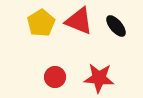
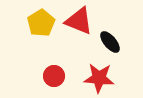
black ellipse: moved 6 px left, 16 px down
red circle: moved 1 px left, 1 px up
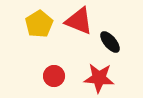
yellow pentagon: moved 2 px left, 1 px down
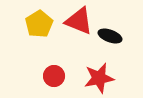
black ellipse: moved 6 px up; rotated 30 degrees counterclockwise
red star: rotated 16 degrees counterclockwise
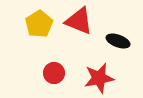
black ellipse: moved 8 px right, 5 px down
red circle: moved 3 px up
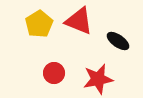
black ellipse: rotated 15 degrees clockwise
red star: moved 1 px left, 1 px down
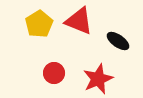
red star: rotated 12 degrees counterclockwise
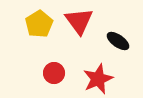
red triangle: rotated 32 degrees clockwise
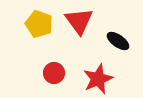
yellow pentagon: rotated 20 degrees counterclockwise
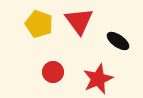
red circle: moved 1 px left, 1 px up
